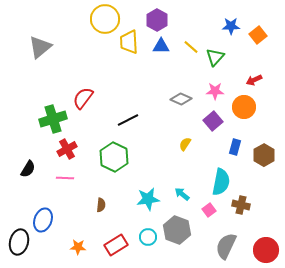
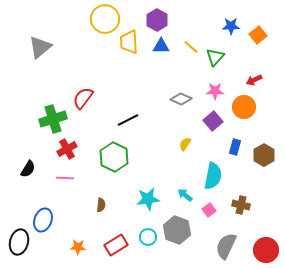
cyan semicircle: moved 8 px left, 6 px up
cyan arrow: moved 3 px right, 1 px down
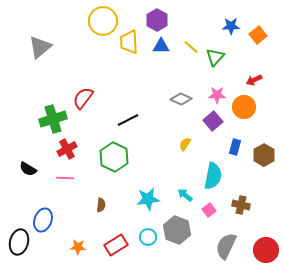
yellow circle: moved 2 px left, 2 px down
pink star: moved 2 px right, 4 px down
black semicircle: rotated 90 degrees clockwise
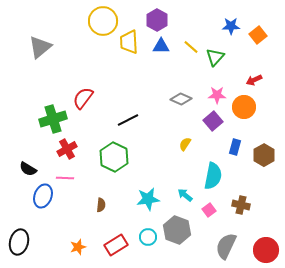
blue ellipse: moved 24 px up
orange star: rotated 21 degrees counterclockwise
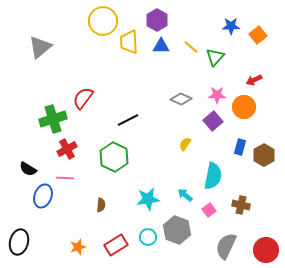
blue rectangle: moved 5 px right
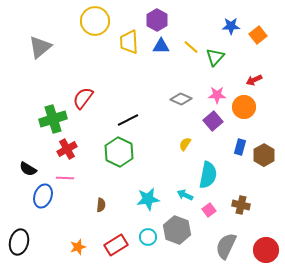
yellow circle: moved 8 px left
green hexagon: moved 5 px right, 5 px up
cyan semicircle: moved 5 px left, 1 px up
cyan arrow: rotated 14 degrees counterclockwise
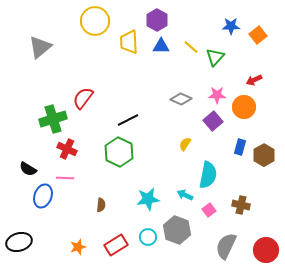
red cross: rotated 36 degrees counterclockwise
black ellipse: rotated 60 degrees clockwise
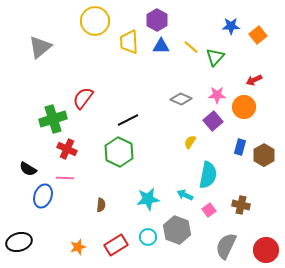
yellow semicircle: moved 5 px right, 2 px up
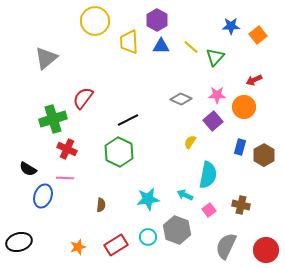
gray triangle: moved 6 px right, 11 px down
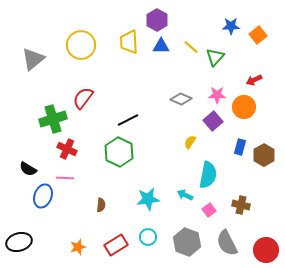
yellow circle: moved 14 px left, 24 px down
gray triangle: moved 13 px left, 1 px down
gray hexagon: moved 10 px right, 12 px down
gray semicircle: moved 1 px right, 3 px up; rotated 52 degrees counterclockwise
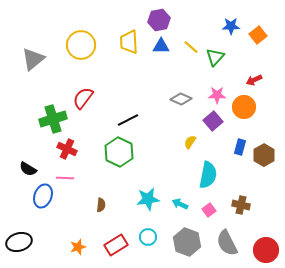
purple hexagon: moved 2 px right; rotated 20 degrees clockwise
cyan arrow: moved 5 px left, 9 px down
